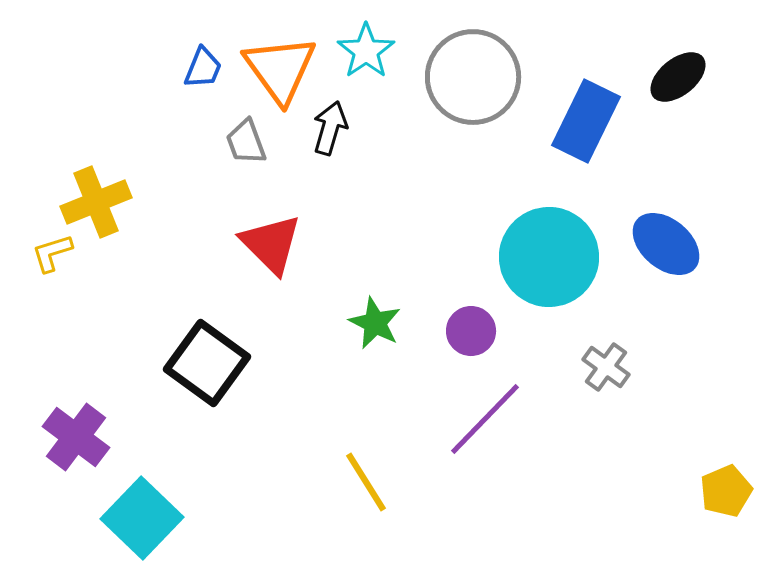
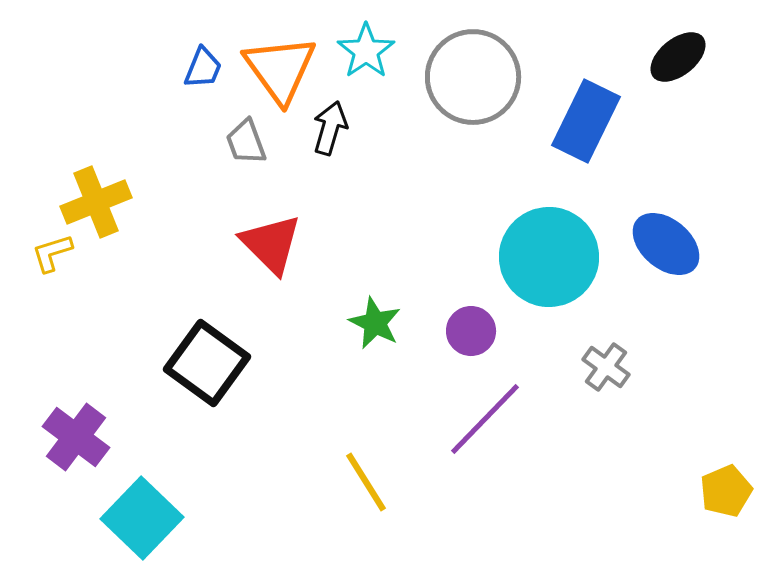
black ellipse: moved 20 px up
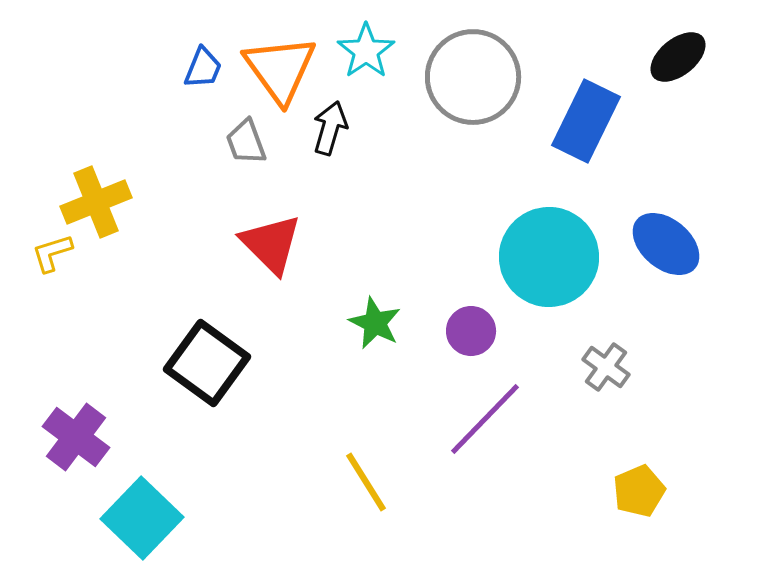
yellow pentagon: moved 87 px left
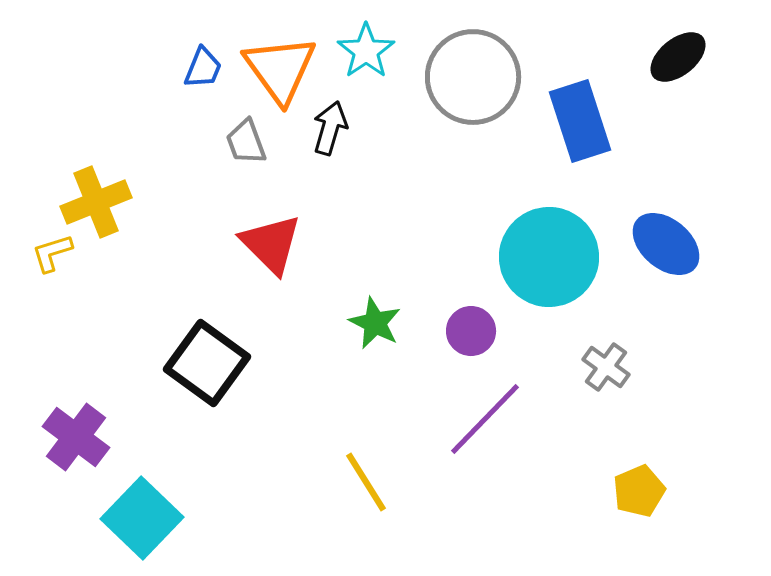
blue rectangle: moved 6 px left; rotated 44 degrees counterclockwise
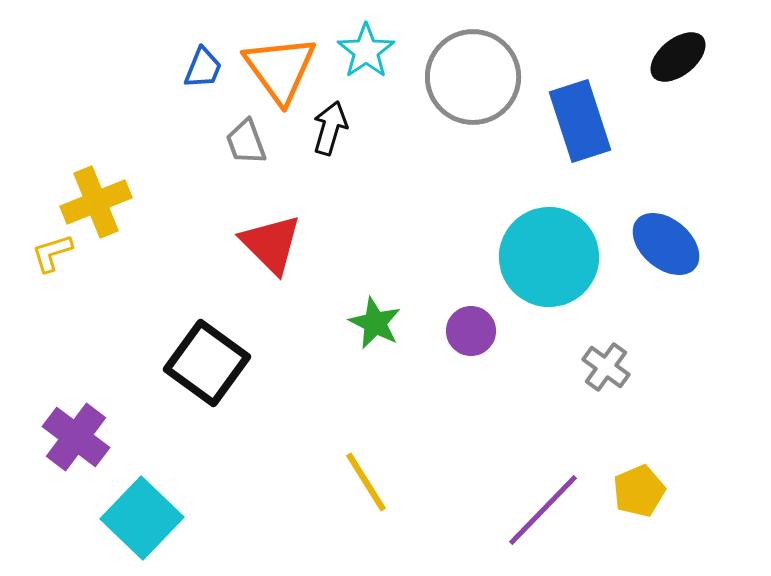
purple line: moved 58 px right, 91 px down
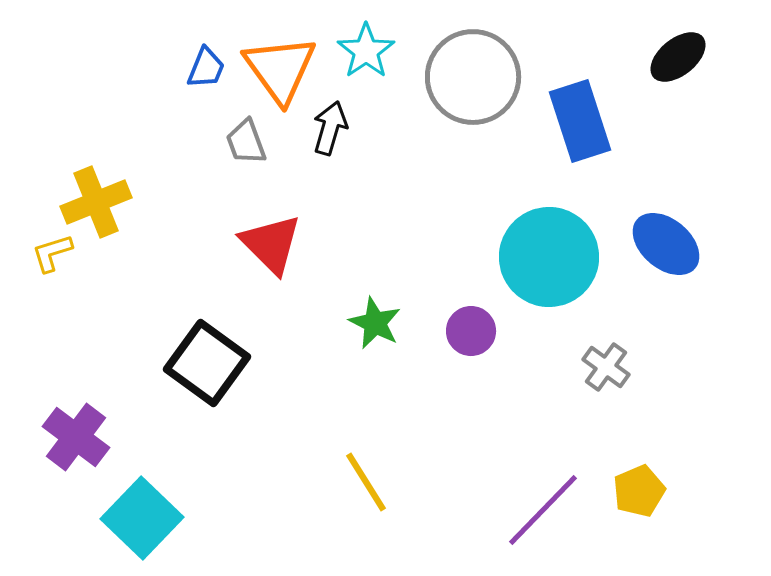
blue trapezoid: moved 3 px right
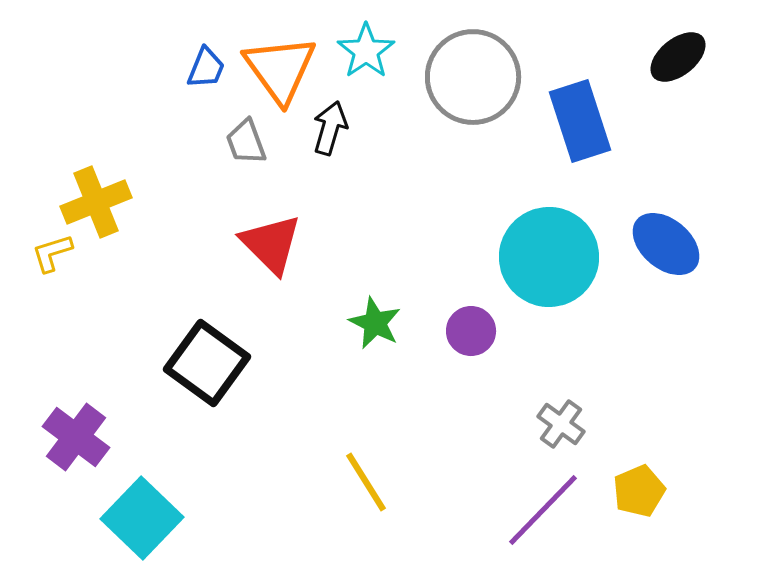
gray cross: moved 45 px left, 57 px down
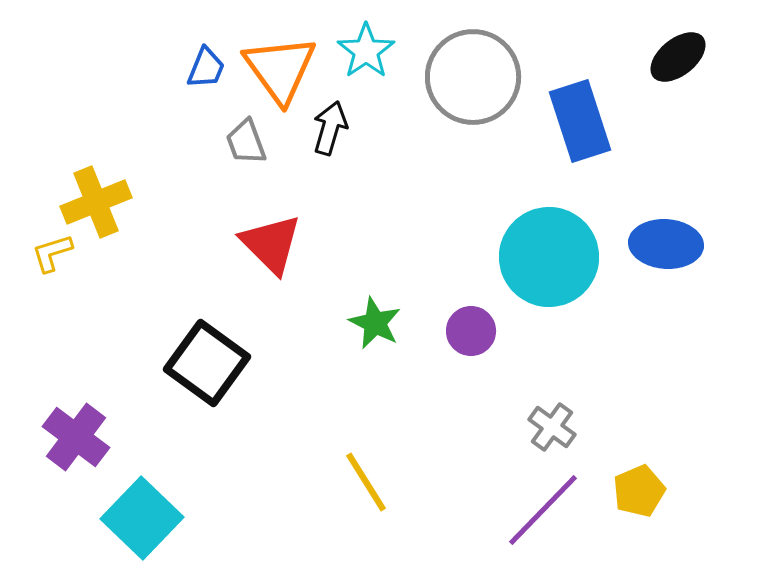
blue ellipse: rotated 36 degrees counterclockwise
gray cross: moved 9 px left, 3 px down
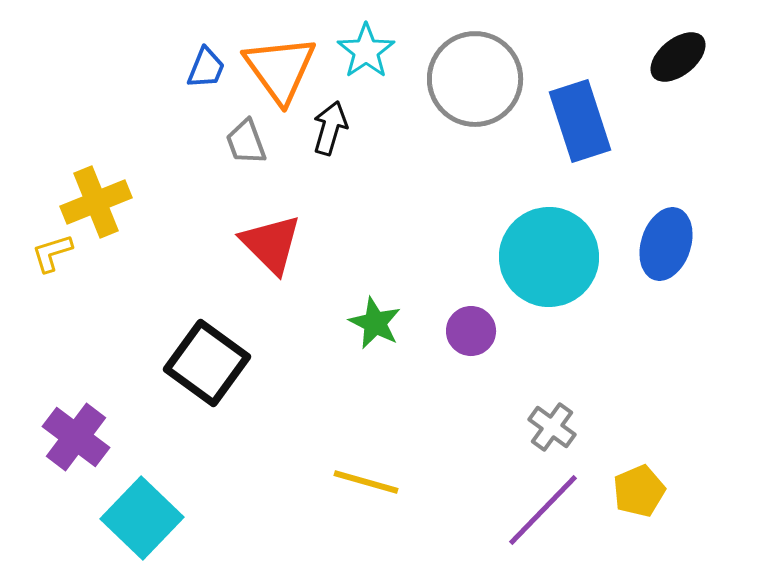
gray circle: moved 2 px right, 2 px down
blue ellipse: rotated 76 degrees counterclockwise
yellow line: rotated 42 degrees counterclockwise
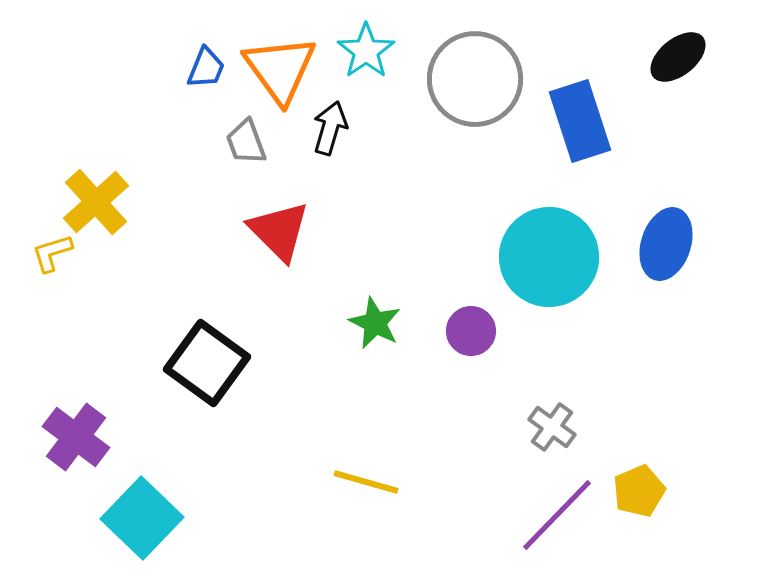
yellow cross: rotated 20 degrees counterclockwise
red triangle: moved 8 px right, 13 px up
purple line: moved 14 px right, 5 px down
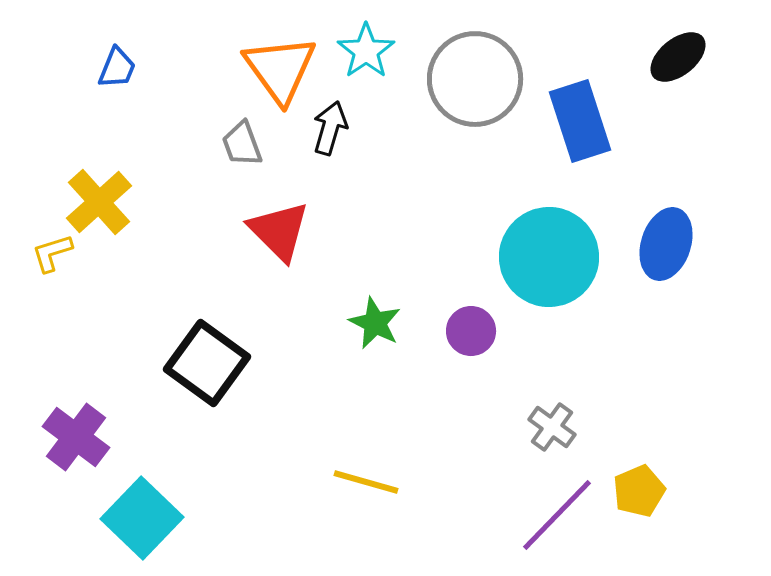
blue trapezoid: moved 89 px left
gray trapezoid: moved 4 px left, 2 px down
yellow cross: moved 3 px right
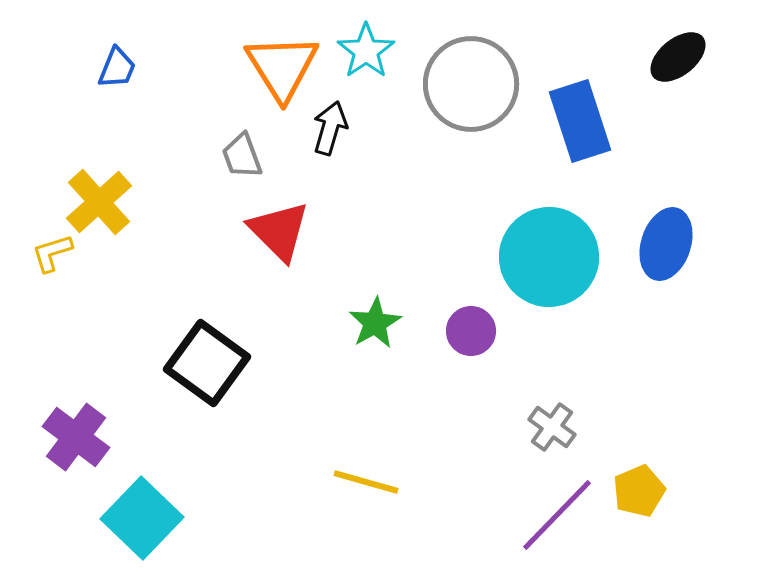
orange triangle: moved 2 px right, 2 px up; rotated 4 degrees clockwise
gray circle: moved 4 px left, 5 px down
gray trapezoid: moved 12 px down
green star: rotated 16 degrees clockwise
